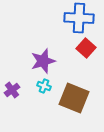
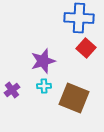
cyan cross: rotated 24 degrees counterclockwise
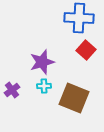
red square: moved 2 px down
purple star: moved 1 px left, 1 px down
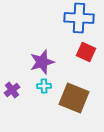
red square: moved 2 px down; rotated 18 degrees counterclockwise
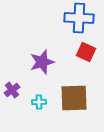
cyan cross: moved 5 px left, 16 px down
brown square: rotated 24 degrees counterclockwise
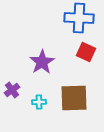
purple star: rotated 15 degrees counterclockwise
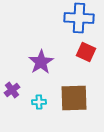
purple star: moved 1 px left
